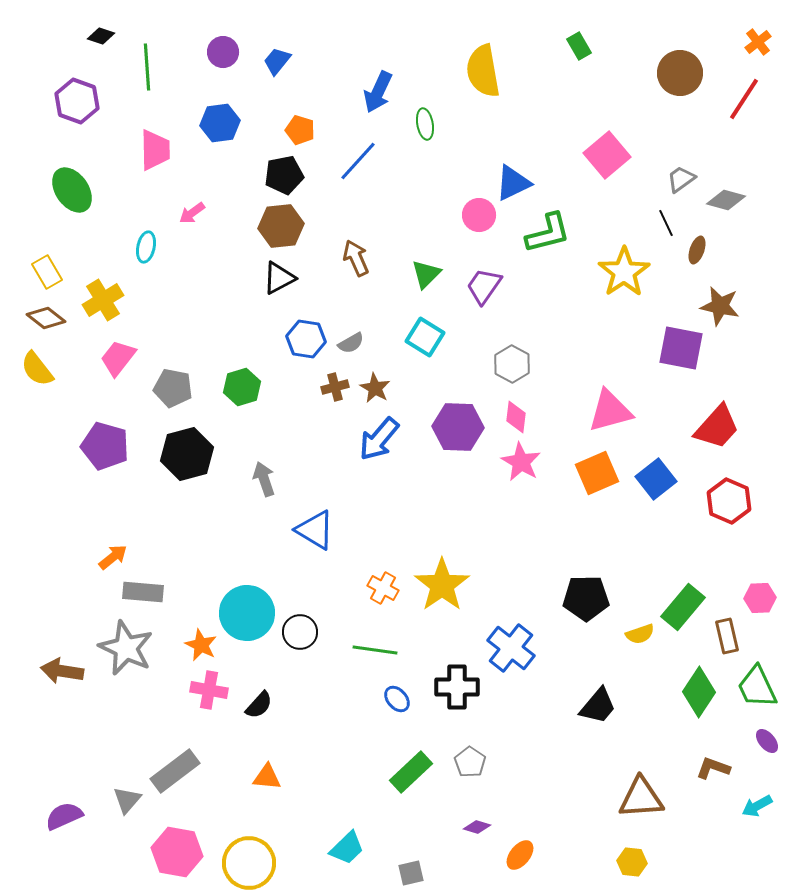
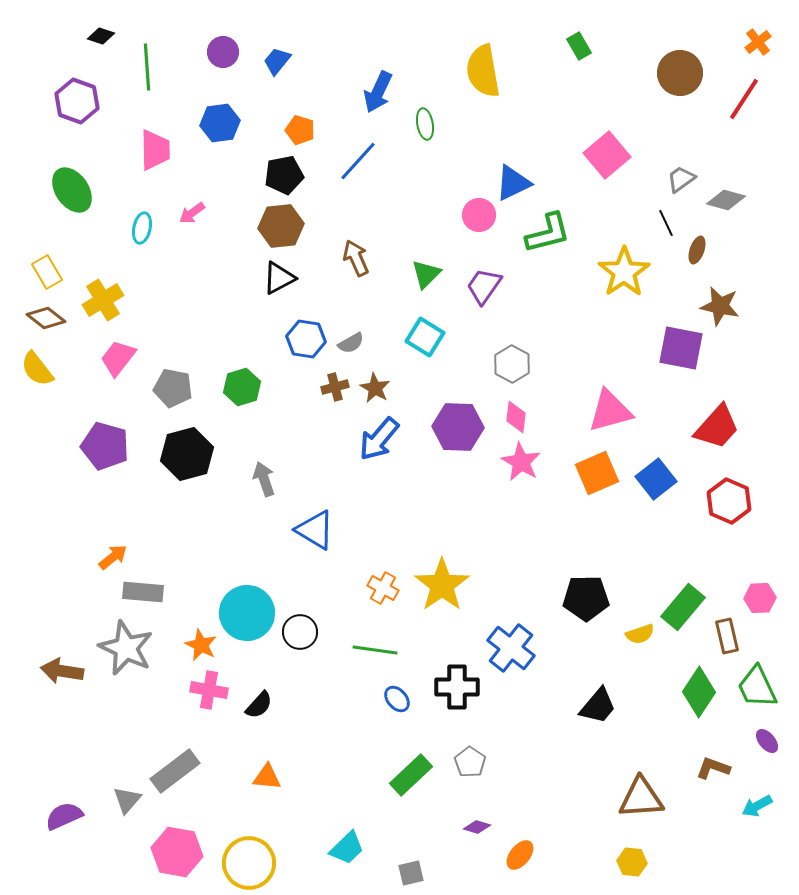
cyan ellipse at (146, 247): moved 4 px left, 19 px up
green rectangle at (411, 772): moved 3 px down
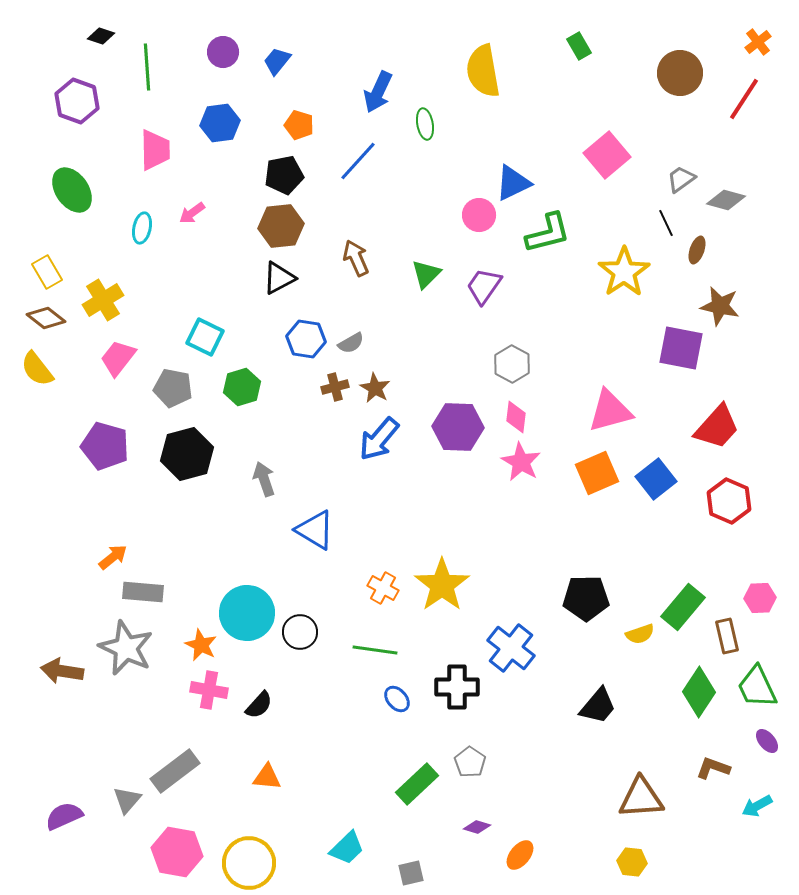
orange pentagon at (300, 130): moved 1 px left, 5 px up
cyan square at (425, 337): moved 220 px left; rotated 6 degrees counterclockwise
green rectangle at (411, 775): moved 6 px right, 9 px down
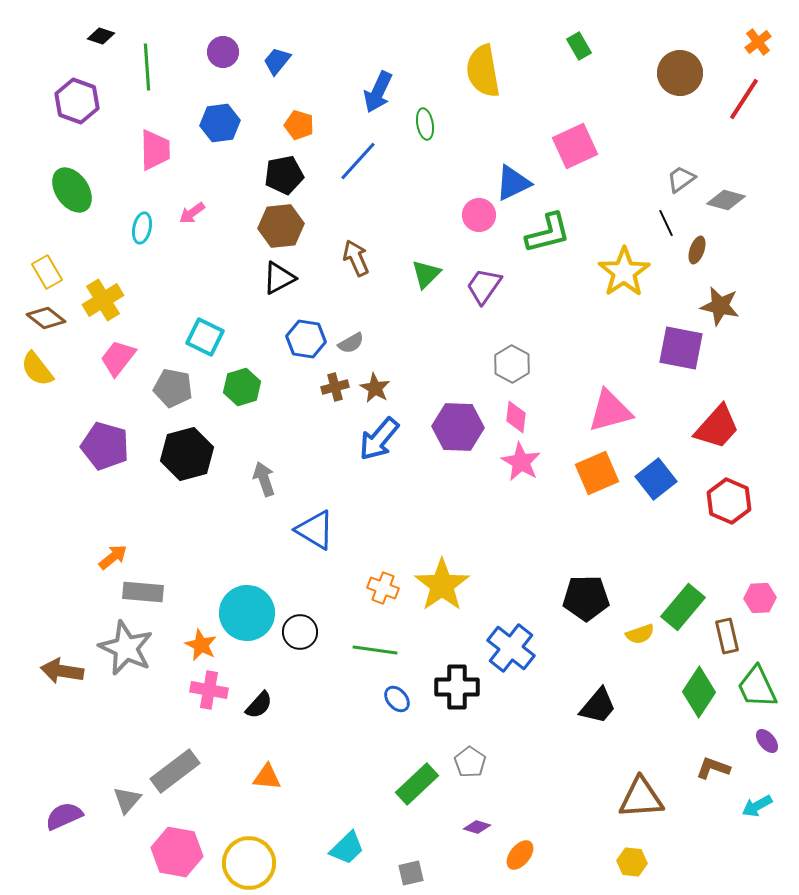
pink square at (607, 155): moved 32 px left, 9 px up; rotated 15 degrees clockwise
orange cross at (383, 588): rotated 8 degrees counterclockwise
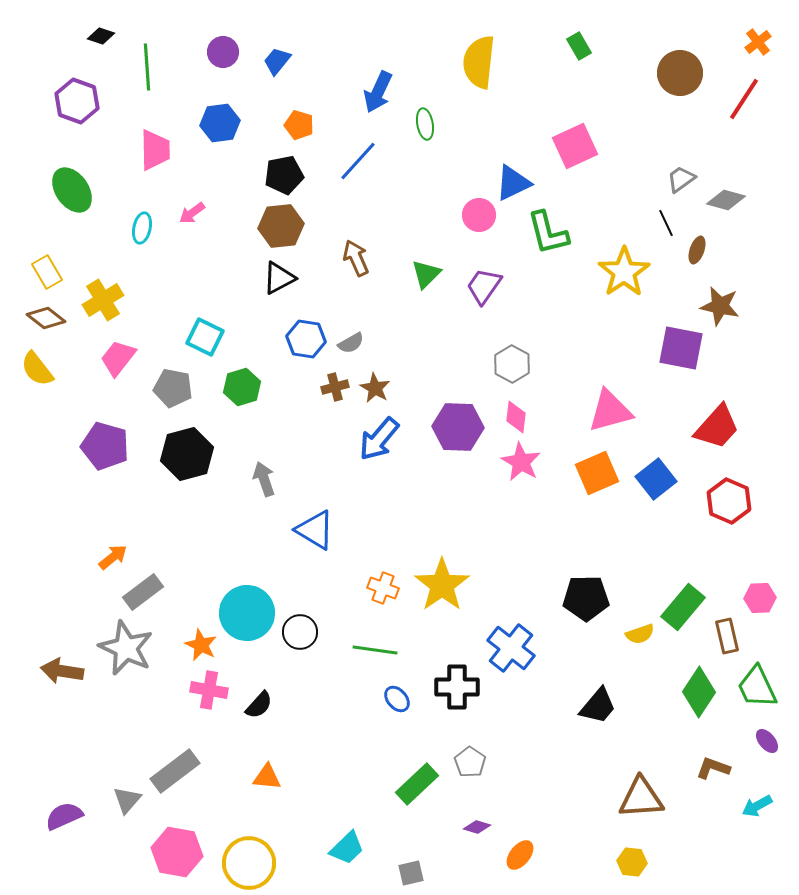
yellow semicircle at (483, 71): moved 4 px left, 9 px up; rotated 16 degrees clockwise
green L-shape at (548, 233): rotated 90 degrees clockwise
gray rectangle at (143, 592): rotated 42 degrees counterclockwise
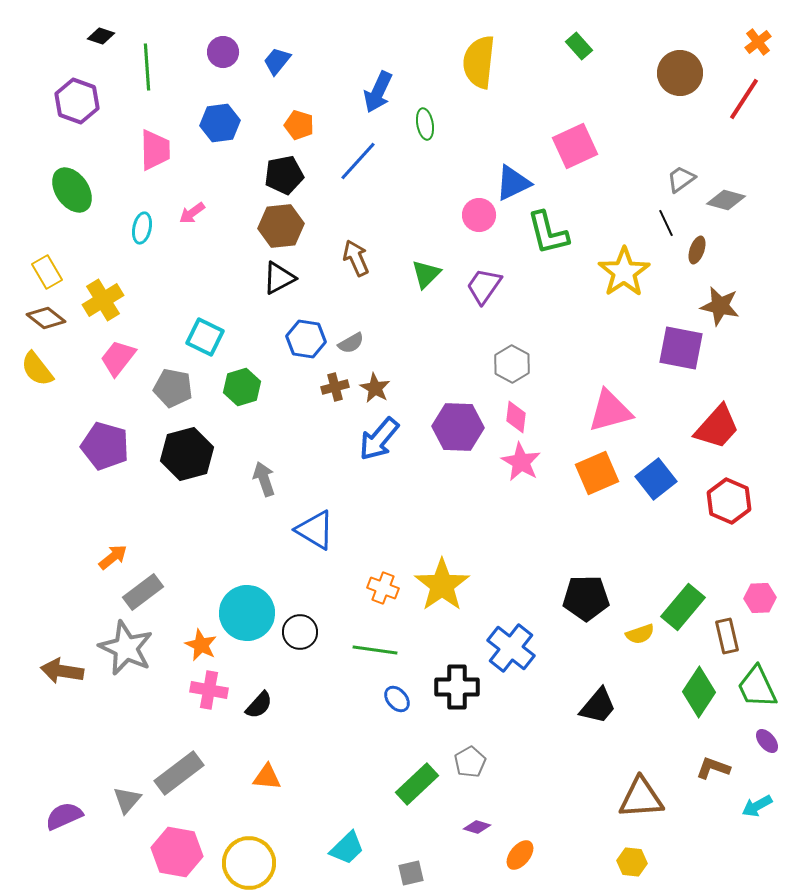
green rectangle at (579, 46): rotated 12 degrees counterclockwise
gray pentagon at (470, 762): rotated 8 degrees clockwise
gray rectangle at (175, 771): moved 4 px right, 2 px down
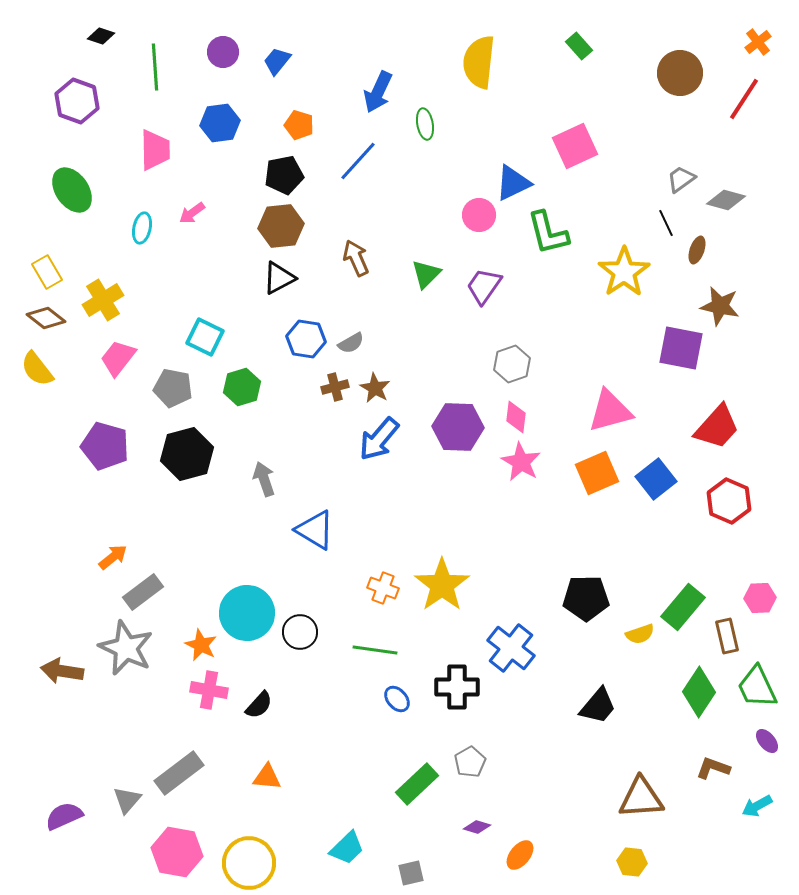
green line at (147, 67): moved 8 px right
gray hexagon at (512, 364): rotated 12 degrees clockwise
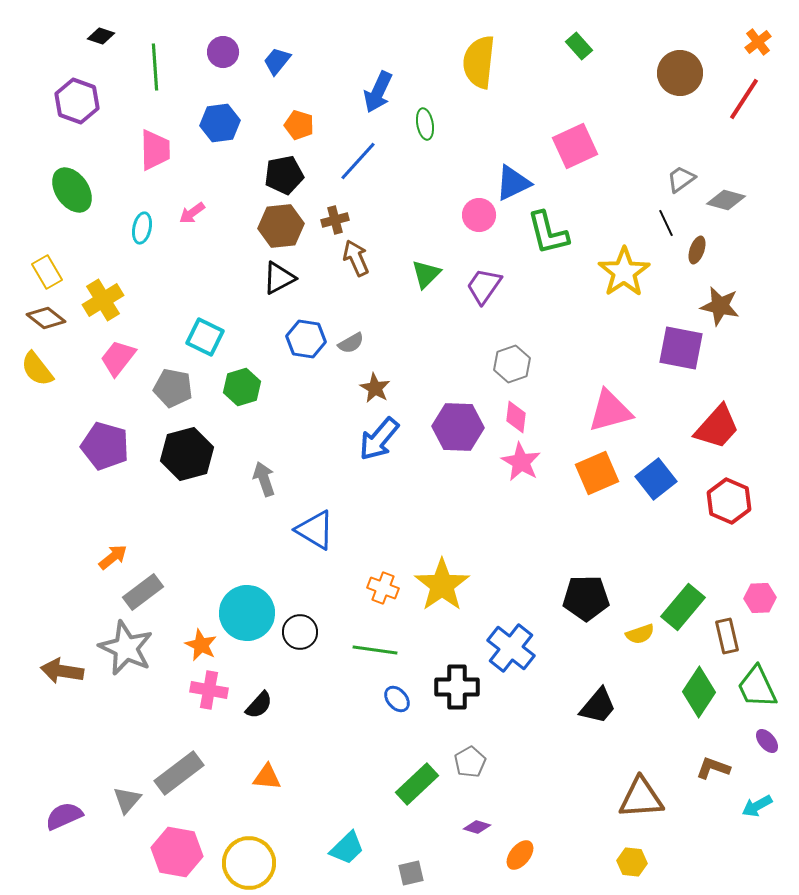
brown cross at (335, 387): moved 167 px up
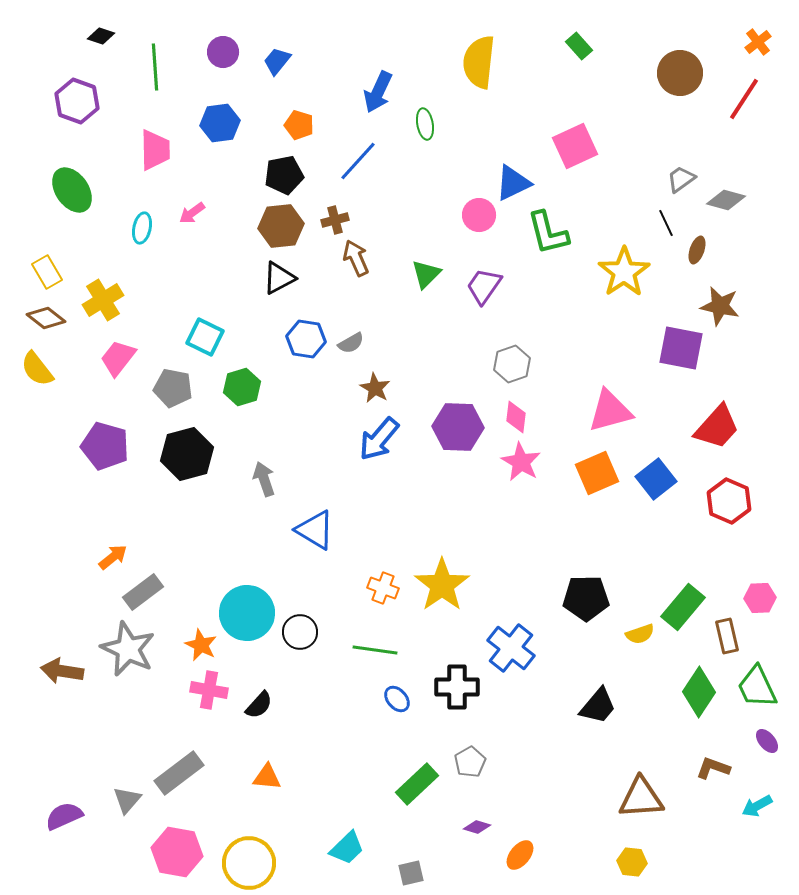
gray star at (126, 648): moved 2 px right, 1 px down
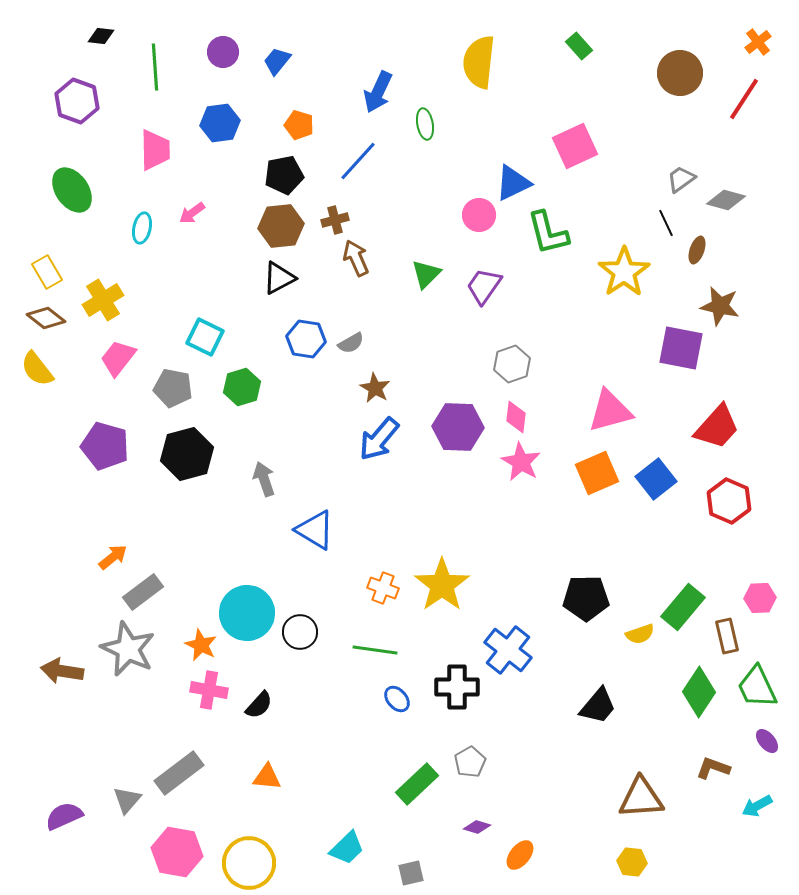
black diamond at (101, 36): rotated 12 degrees counterclockwise
blue cross at (511, 648): moved 3 px left, 2 px down
